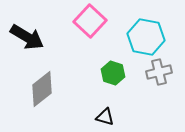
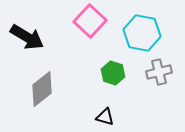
cyan hexagon: moved 4 px left, 4 px up
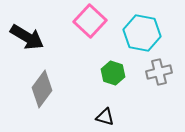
gray diamond: rotated 15 degrees counterclockwise
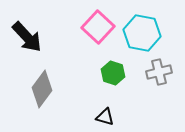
pink square: moved 8 px right, 6 px down
black arrow: rotated 16 degrees clockwise
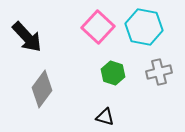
cyan hexagon: moved 2 px right, 6 px up
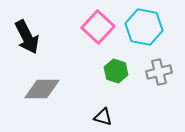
black arrow: rotated 16 degrees clockwise
green hexagon: moved 3 px right, 2 px up
gray diamond: rotated 54 degrees clockwise
black triangle: moved 2 px left
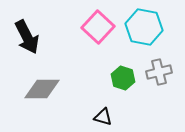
green hexagon: moved 7 px right, 7 px down
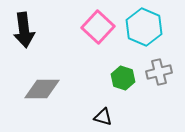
cyan hexagon: rotated 12 degrees clockwise
black arrow: moved 3 px left, 7 px up; rotated 20 degrees clockwise
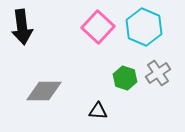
black arrow: moved 2 px left, 3 px up
gray cross: moved 1 px left, 1 px down; rotated 20 degrees counterclockwise
green hexagon: moved 2 px right
gray diamond: moved 2 px right, 2 px down
black triangle: moved 5 px left, 6 px up; rotated 12 degrees counterclockwise
